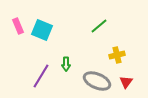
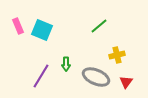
gray ellipse: moved 1 px left, 4 px up
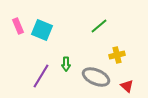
red triangle: moved 1 px right, 4 px down; rotated 24 degrees counterclockwise
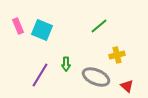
purple line: moved 1 px left, 1 px up
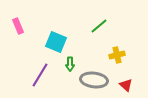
cyan square: moved 14 px right, 12 px down
green arrow: moved 4 px right
gray ellipse: moved 2 px left, 3 px down; rotated 16 degrees counterclockwise
red triangle: moved 1 px left, 1 px up
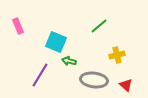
green arrow: moved 1 px left, 3 px up; rotated 104 degrees clockwise
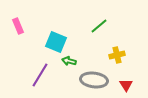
red triangle: rotated 16 degrees clockwise
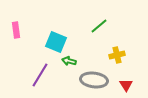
pink rectangle: moved 2 px left, 4 px down; rotated 14 degrees clockwise
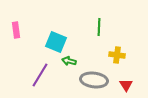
green line: moved 1 px down; rotated 48 degrees counterclockwise
yellow cross: rotated 21 degrees clockwise
